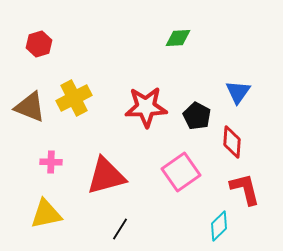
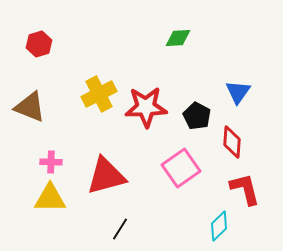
yellow cross: moved 25 px right, 4 px up
pink square: moved 4 px up
yellow triangle: moved 4 px right, 16 px up; rotated 12 degrees clockwise
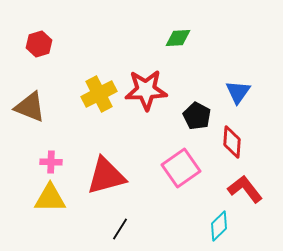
red star: moved 17 px up
red L-shape: rotated 24 degrees counterclockwise
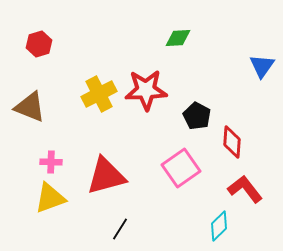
blue triangle: moved 24 px right, 26 px up
yellow triangle: rotated 20 degrees counterclockwise
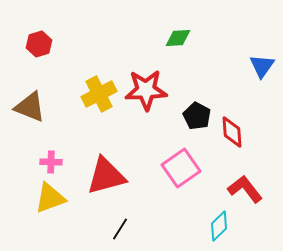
red diamond: moved 10 px up; rotated 8 degrees counterclockwise
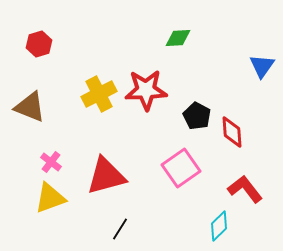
pink cross: rotated 35 degrees clockwise
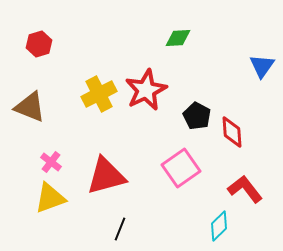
red star: rotated 24 degrees counterclockwise
black line: rotated 10 degrees counterclockwise
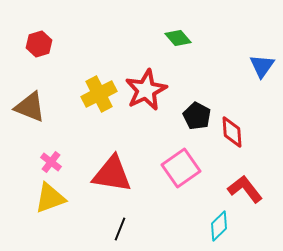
green diamond: rotated 52 degrees clockwise
red triangle: moved 6 px right, 2 px up; rotated 24 degrees clockwise
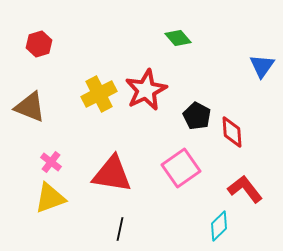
black line: rotated 10 degrees counterclockwise
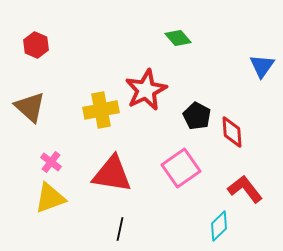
red hexagon: moved 3 px left, 1 px down; rotated 20 degrees counterclockwise
yellow cross: moved 2 px right, 16 px down; rotated 16 degrees clockwise
brown triangle: rotated 20 degrees clockwise
